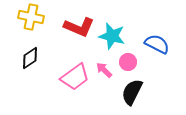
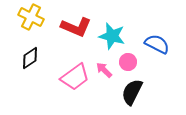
yellow cross: rotated 15 degrees clockwise
red L-shape: moved 3 px left
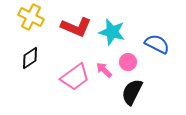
cyan star: moved 4 px up
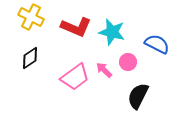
black semicircle: moved 6 px right, 4 px down
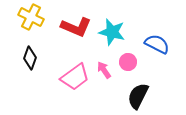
black diamond: rotated 35 degrees counterclockwise
pink arrow: rotated 12 degrees clockwise
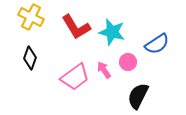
red L-shape: rotated 36 degrees clockwise
blue semicircle: rotated 120 degrees clockwise
